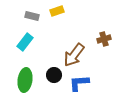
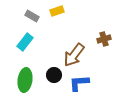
gray rectangle: rotated 16 degrees clockwise
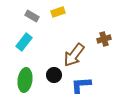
yellow rectangle: moved 1 px right, 1 px down
cyan rectangle: moved 1 px left
blue L-shape: moved 2 px right, 2 px down
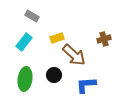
yellow rectangle: moved 1 px left, 26 px down
brown arrow: rotated 85 degrees counterclockwise
green ellipse: moved 1 px up
blue L-shape: moved 5 px right
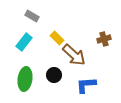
yellow rectangle: rotated 64 degrees clockwise
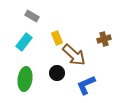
yellow rectangle: rotated 24 degrees clockwise
black circle: moved 3 px right, 2 px up
blue L-shape: rotated 20 degrees counterclockwise
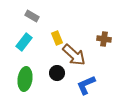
brown cross: rotated 24 degrees clockwise
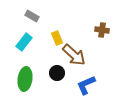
brown cross: moved 2 px left, 9 px up
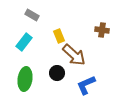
gray rectangle: moved 1 px up
yellow rectangle: moved 2 px right, 2 px up
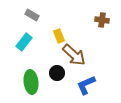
brown cross: moved 10 px up
green ellipse: moved 6 px right, 3 px down; rotated 15 degrees counterclockwise
